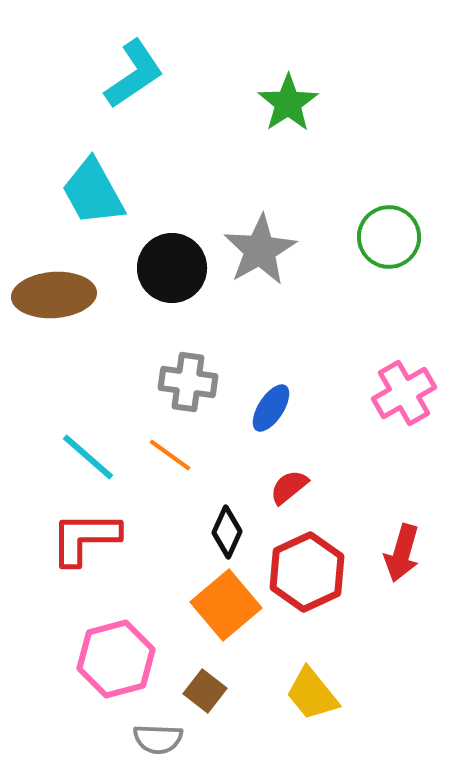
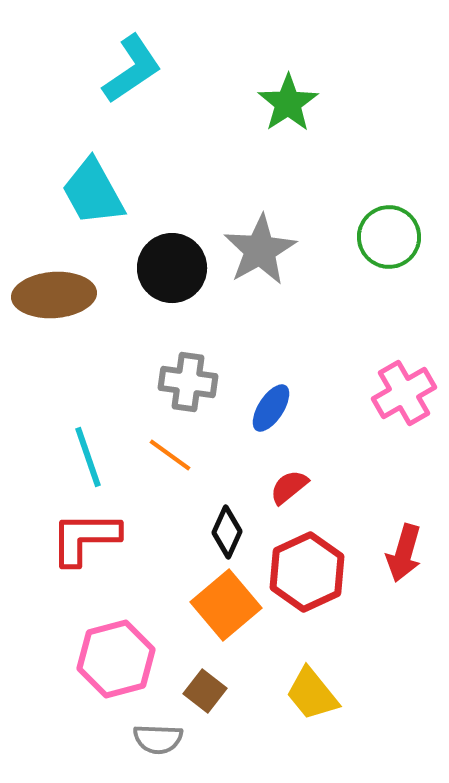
cyan L-shape: moved 2 px left, 5 px up
cyan line: rotated 30 degrees clockwise
red arrow: moved 2 px right
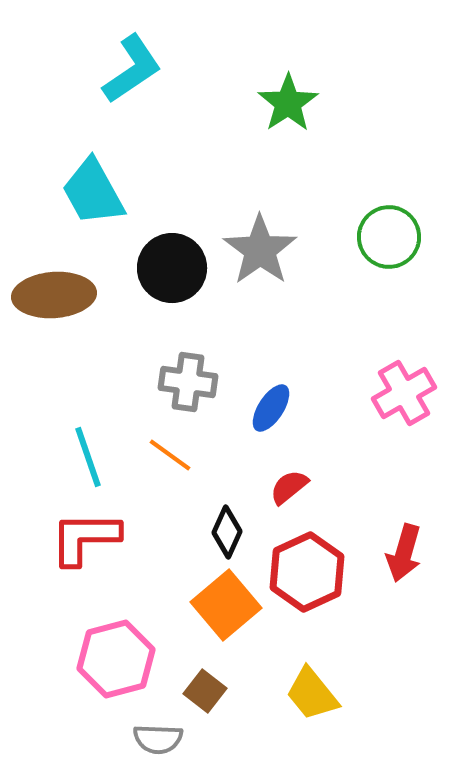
gray star: rotated 6 degrees counterclockwise
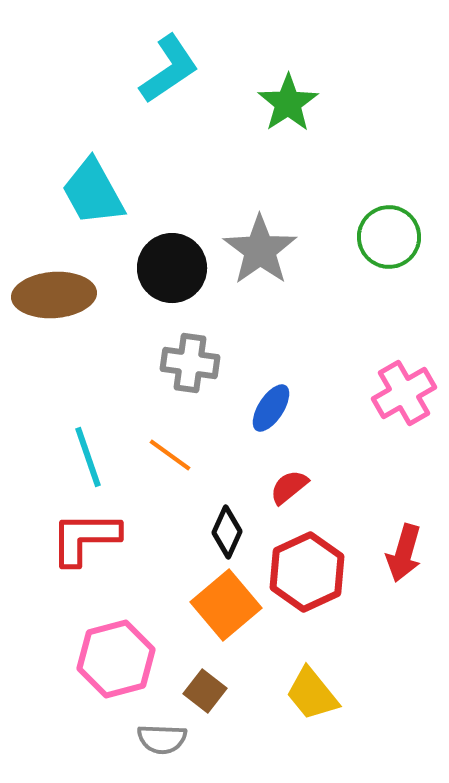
cyan L-shape: moved 37 px right
gray cross: moved 2 px right, 19 px up
gray semicircle: moved 4 px right
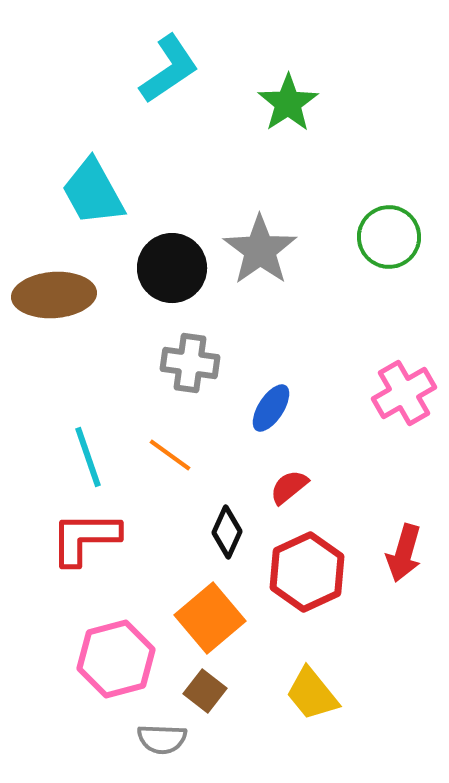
orange square: moved 16 px left, 13 px down
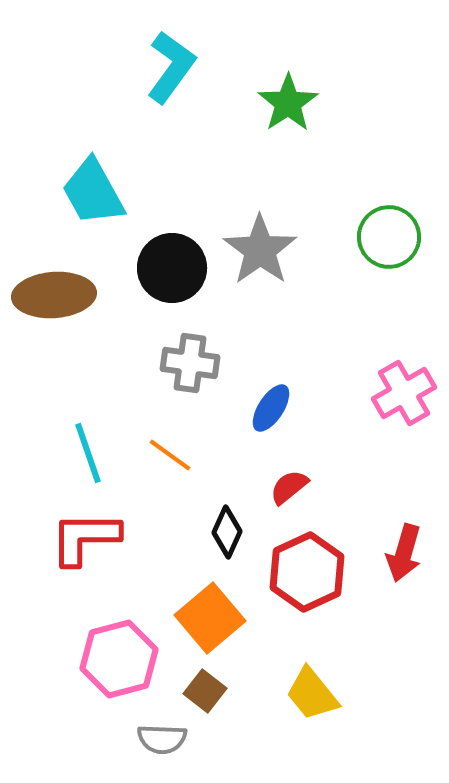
cyan L-shape: moved 2 px right, 2 px up; rotated 20 degrees counterclockwise
cyan line: moved 4 px up
pink hexagon: moved 3 px right
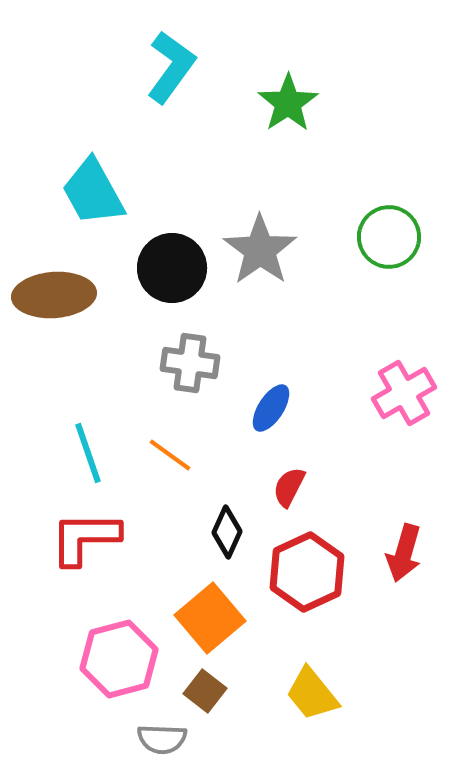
red semicircle: rotated 24 degrees counterclockwise
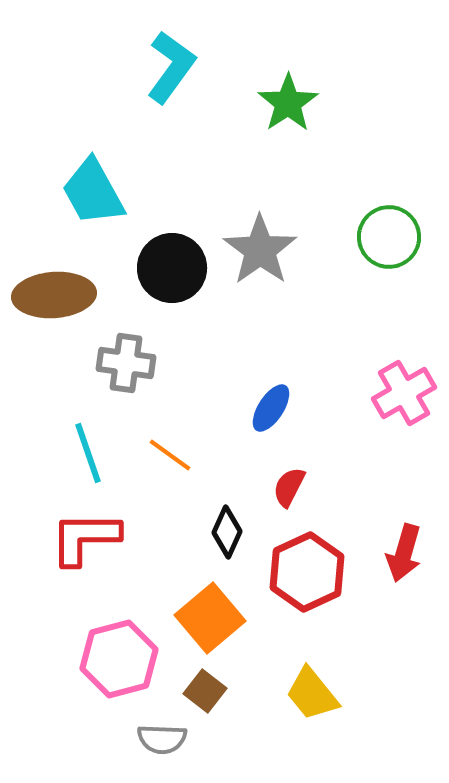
gray cross: moved 64 px left
